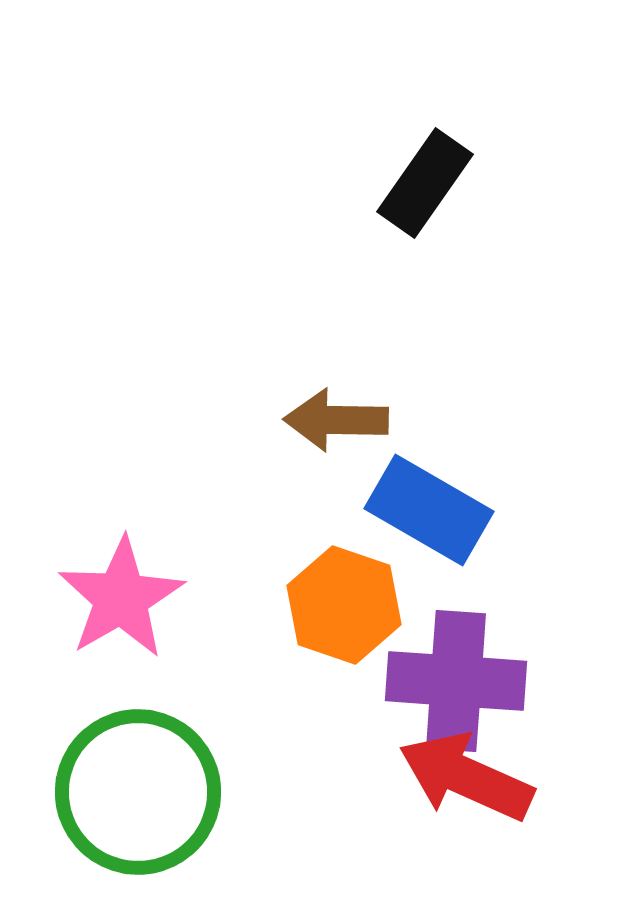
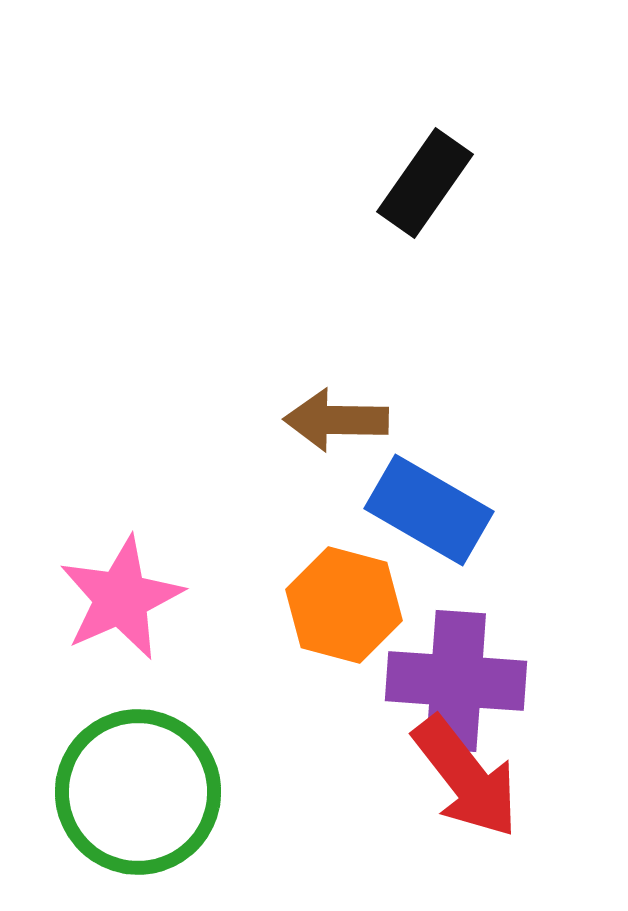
pink star: rotated 6 degrees clockwise
orange hexagon: rotated 4 degrees counterclockwise
red arrow: rotated 152 degrees counterclockwise
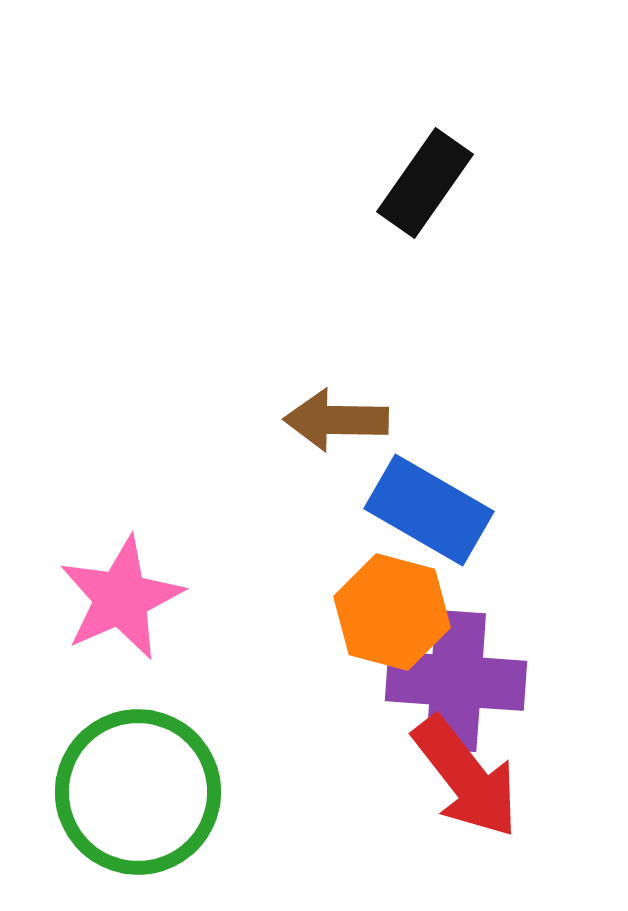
orange hexagon: moved 48 px right, 7 px down
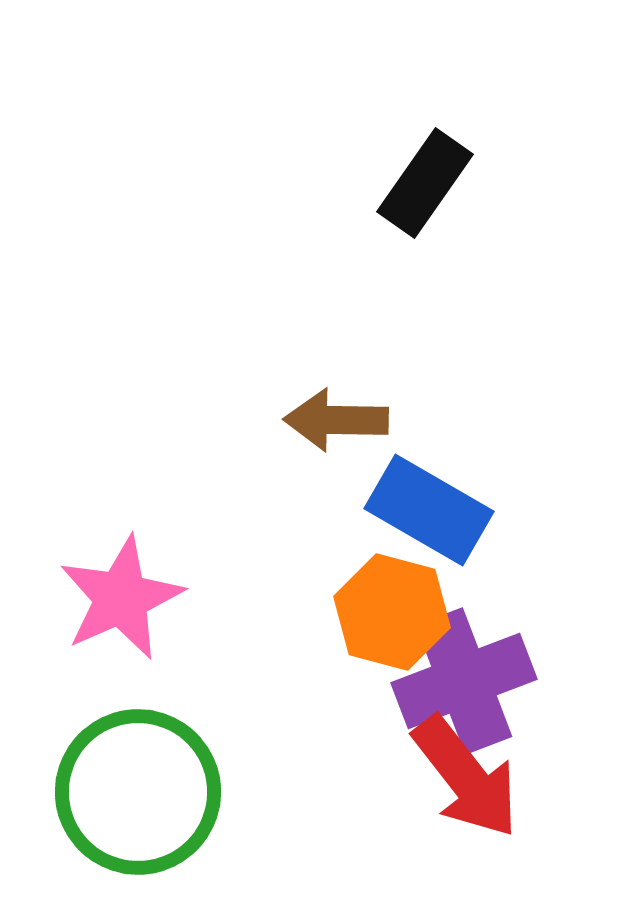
purple cross: moved 8 px right; rotated 25 degrees counterclockwise
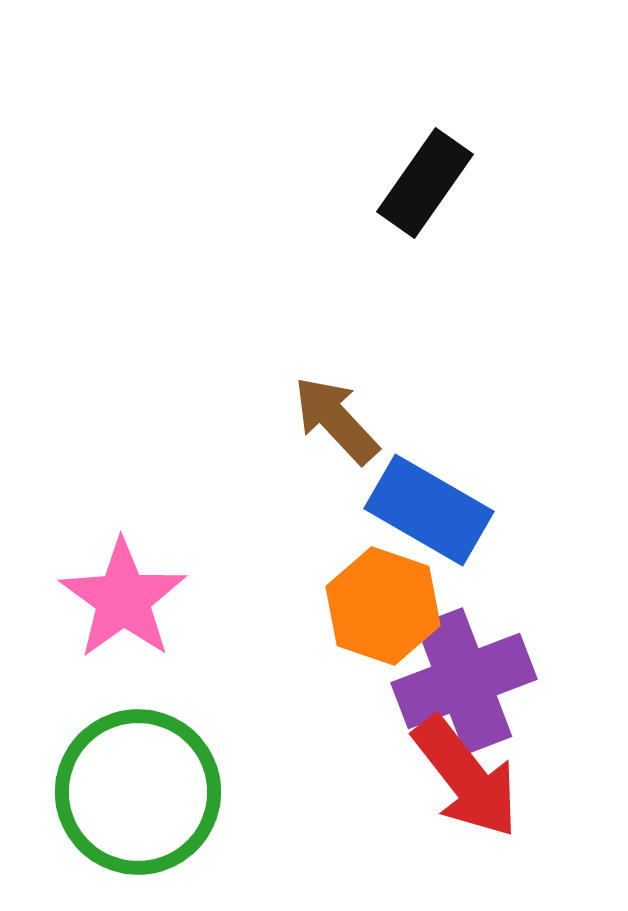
brown arrow: rotated 46 degrees clockwise
pink star: moved 2 px right, 1 px down; rotated 12 degrees counterclockwise
orange hexagon: moved 9 px left, 6 px up; rotated 4 degrees clockwise
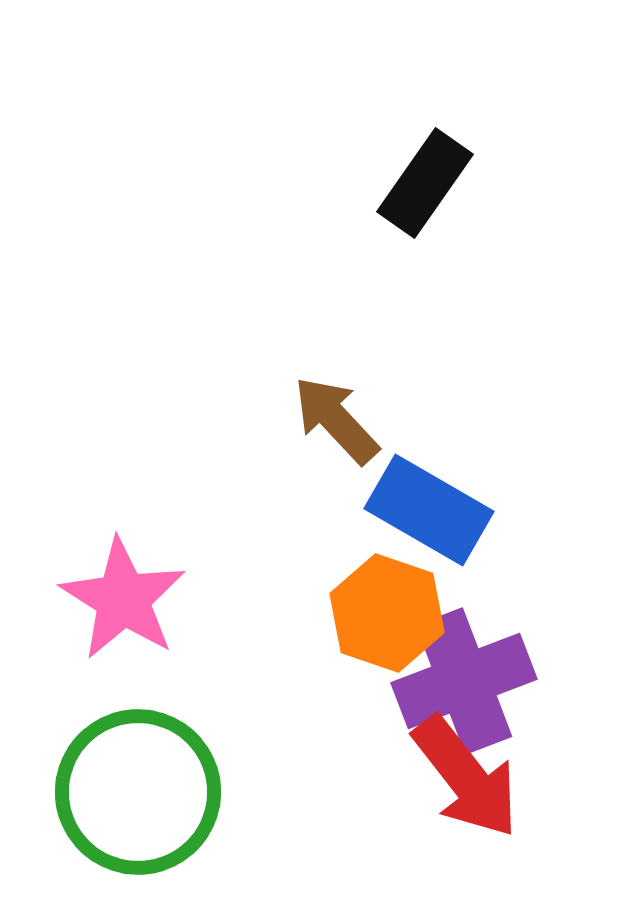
pink star: rotated 4 degrees counterclockwise
orange hexagon: moved 4 px right, 7 px down
